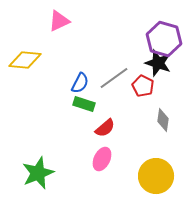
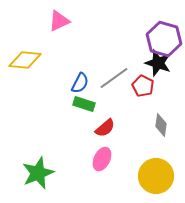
gray diamond: moved 2 px left, 5 px down
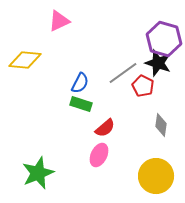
gray line: moved 9 px right, 5 px up
green rectangle: moved 3 px left
pink ellipse: moved 3 px left, 4 px up
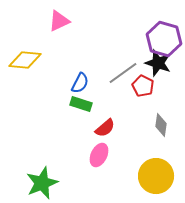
green star: moved 4 px right, 10 px down
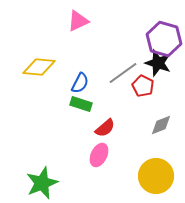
pink triangle: moved 19 px right
yellow diamond: moved 14 px right, 7 px down
gray diamond: rotated 60 degrees clockwise
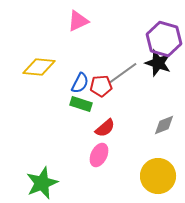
red pentagon: moved 42 px left; rotated 30 degrees counterclockwise
gray diamond: moved 3 px right
yellow circle: moved 2 px right
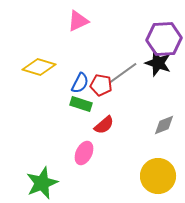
purple hexagon: rotated 20 degrees counterclockwise
yellow diamond: rotated 12 degrees clockwise
red pentagon: moved 1 px up; rotated 15 degrees clockwise
red semicircle: moved 1 px left, 3 px up
pink ellipse: moved 15 px left, 2 px up
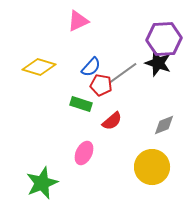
blue semicircle: moved 11 px right, 16 px up; rotated 15 degrees clockwise
red semicircle: moved 8 px right, 4 px up
yellow circle: moved 6 px left, 9 px up
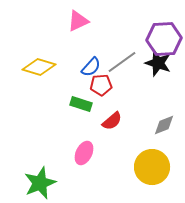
gray line: moved 1 px left, 11 px up
red pentagon: rotated 15 degrees counterclockwise
green star: moved 2 px left
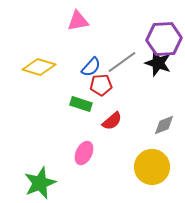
pink triangle: rotated 15 degrees clockwise
